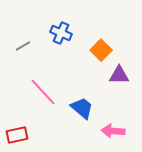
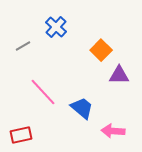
blue cross: moved 5 px left, 6 px up; rotated 20 degrees clockwise
red rectangle: moved 4 px right
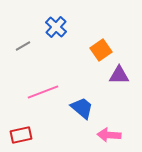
orange square: rotated 10 degrees clockwise
pink line: rotated 68 degrees counterclockwise
pink arrow: moved 4 px left, 4 px down
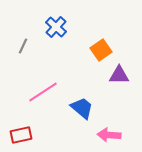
gray line: rotated 35 degrees counterclockwise
pink line: rotated 12 degrees counterclockwise
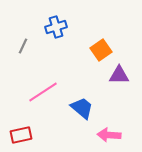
blue cross: rotated 30 degrees clockwise
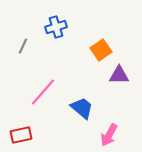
pink line: rotated 16 degrees counterclockwise
pink arrow: rotated 65 degrees counterclockwise
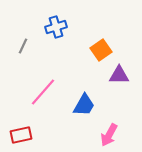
blue trapezoid: moved 2 px right, 3 px up; rotated 80 degrees clockwise
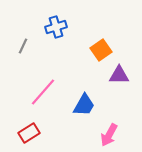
red rectangle: moved 8 px right, 2 px up; rotated 20 degrees counterclockwise
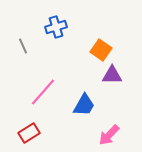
gray line: rotated 49 degrees counterclockwise
orange square: rotated 20 degrees counterclockwise
purple triangle: moved 7 px left
pink arrow: rotated 15 degrees clockwise
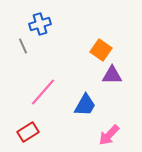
blue cross: moved 16 px left, 3 px up
blue trapezoid: moved 1 px right
red rectangle: moved 1 px left, 1 px up
